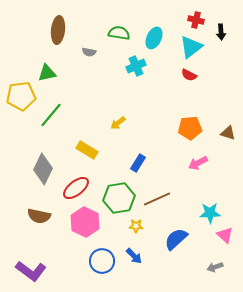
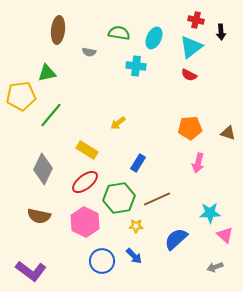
cyan cross: rotated 30 degrees clockwise
pink arrow: rotated 48 degrees counterclockwise
red ellipse: moved 9 px right, 6 px up
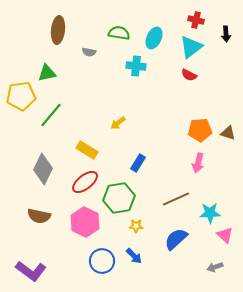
black arrow: moved 5 px right, 2 px down
orange pentagon: moved 10 px right, 2 px down
brown line: moved 19 px right
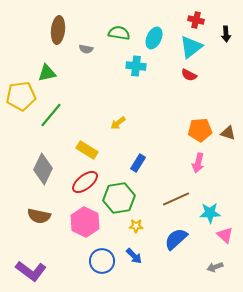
gray semicircle: moved 3 px left, 3 px up
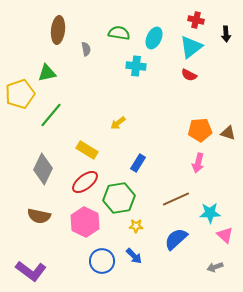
gray semicircle: rotated 112 degrees counterclockwise
yellow pentagon: moved 1 px left, 2 px up; rotated 12 degrees counterclockwise
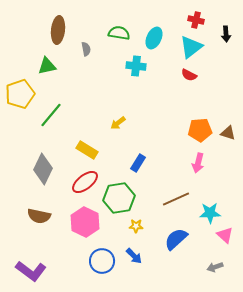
green triangle: moved 7 px up
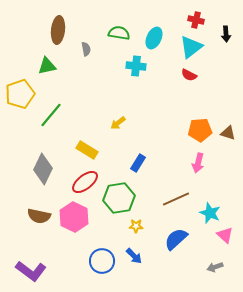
cyan star: rotated 25 degrees clockwise
pink hexagon: moved 11 px left, 5 px up
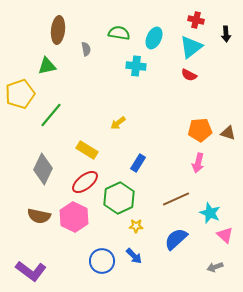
green hexagon: rotated 16 degrees counterclockwise
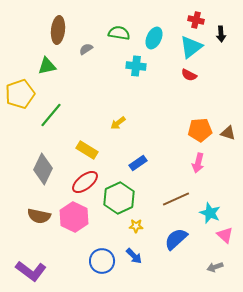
black arrow: moved 5 px left
gray semicircle: rotated 112 degrees counterclockwise
blue rectangle: rotated 24 degrees clockwise
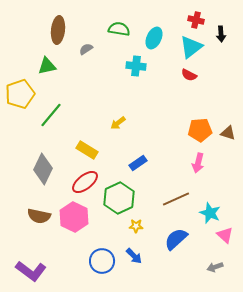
green semicircle: moved 4 px up
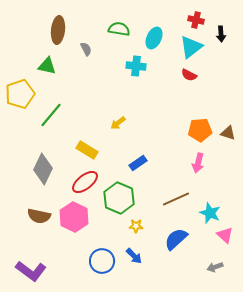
gray semicircle: rotated 96 degrees clockwise
green triangle: rotated 24 degrees clockwise
green hexagon: rotated 12 degrees counterclockwise
